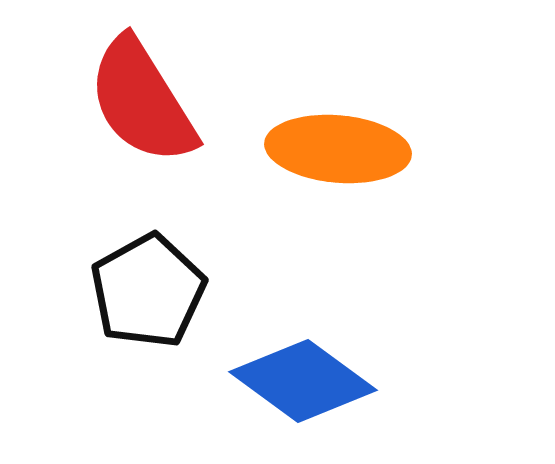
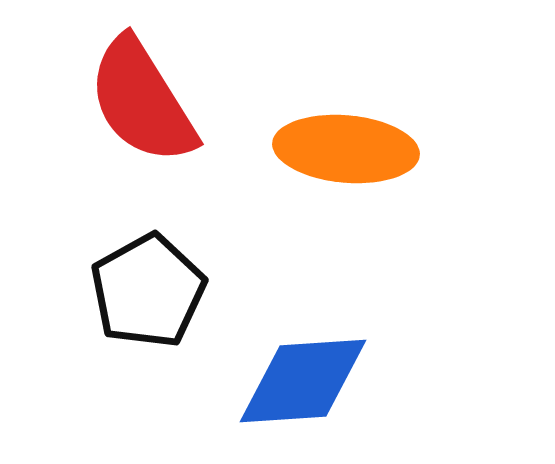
orange ellipse: moved 8 px right
blue diamond: rotated 40 degrees counterclockwise
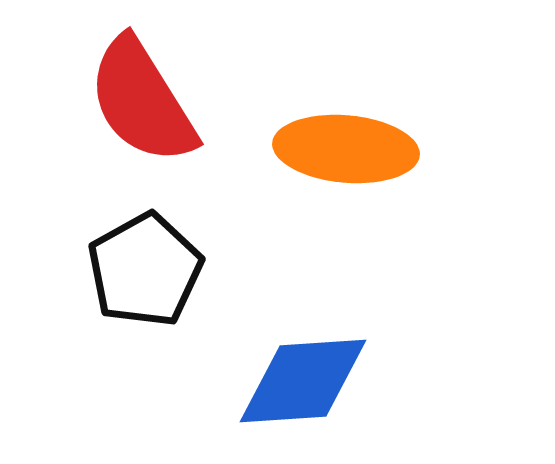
black pentagon: moved 3 px left, 21 px up
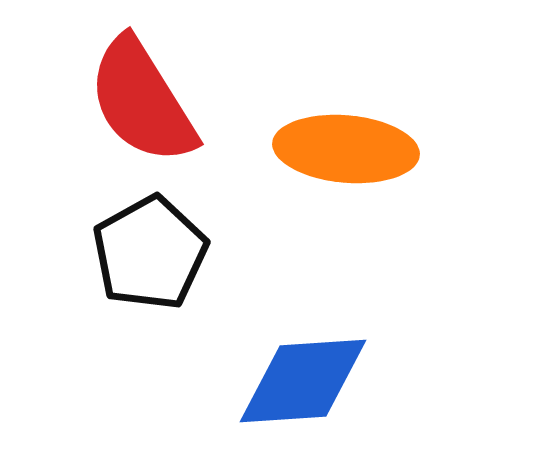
black pentagon: moved 5 px right, 17 px up
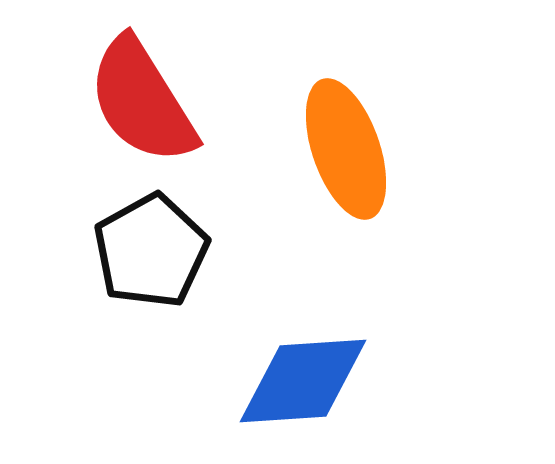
orange ellipse: rotated 66 degrees clockwise
black pentagon: moved 1 px right, 2 px up
